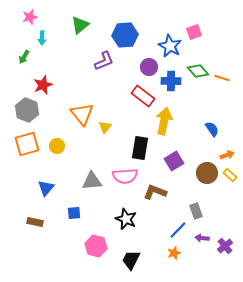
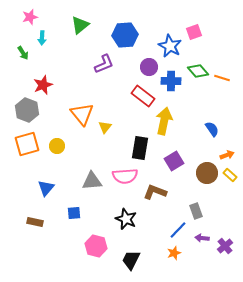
green arrow: moved 1 px left, 4 px up; rotated 64 degrees counterclockwise
purple L-shape: moved 3 px down
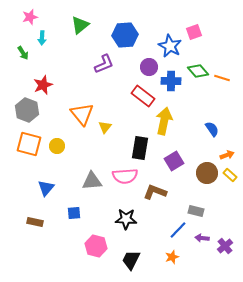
orange square: moved 2 px right; rotated 30 degrees clockwise
gray rectangle: rotated 56 degrees counterclockwise
black star: rotated 20 degrees counterclockwise
orange star: moved 2 px left, 4 px down
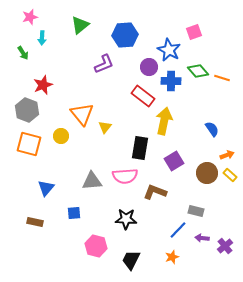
blue star: moved 1 px left, 4 px down
yellow circle: moved 4 px right, 10 px up
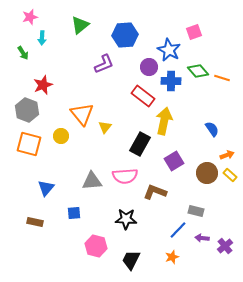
black rectangle: moved 4 px up; rotated 20 degrees clockwise
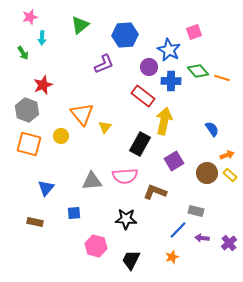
purple cross: moved 4 px right, 3 px up
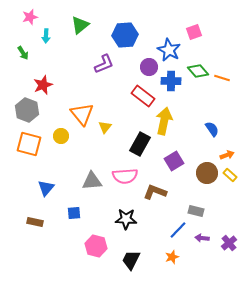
cyan arrow: moved 4 px right, 2 px up
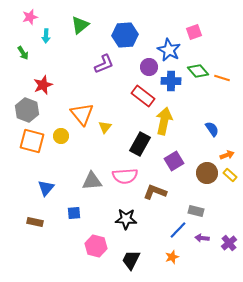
orange square: moved 3 px right, 3 px up
